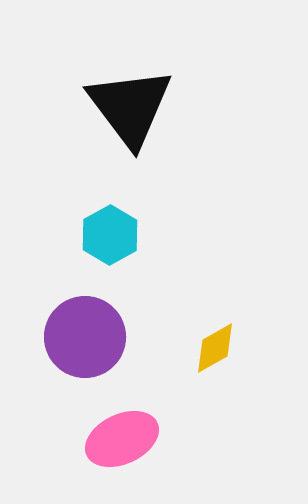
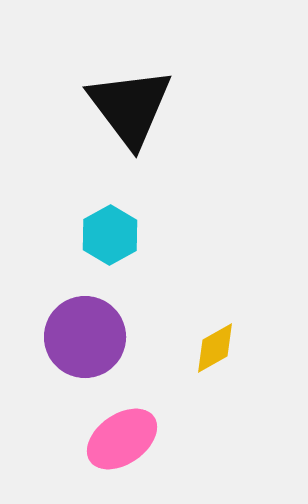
pink ellipse: rotated 10 degrees counterclockwise
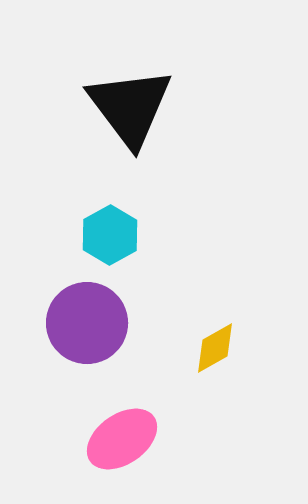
purple circle: moved 2 px right, 14 px up
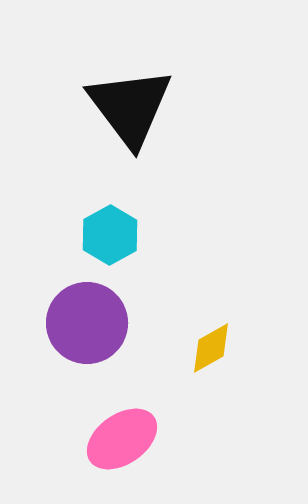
yellow diamond: moved 4 px left
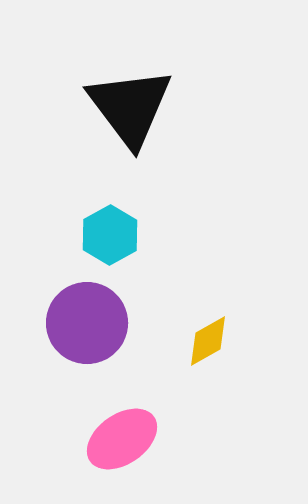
yellow diamond: moved 3 px left, 7 px up
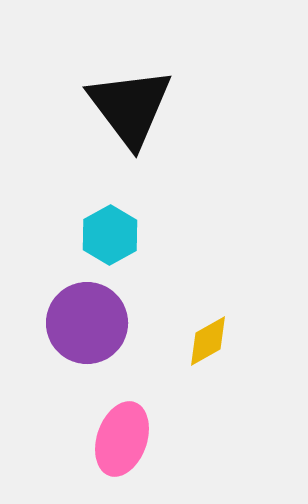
pink ellipse: rotated 36 degrees counterclockwise
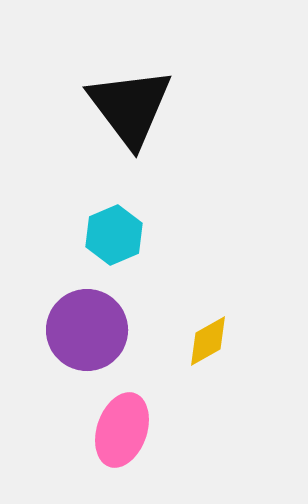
cyan hexagon: moved 4 px right; rotated 6 degrees clockwise
purple circle: moved 7 px down
pink ellipse: moved 9 px up
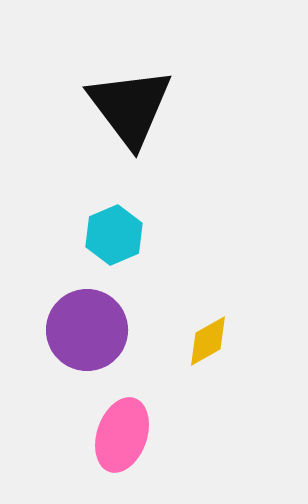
pink ellipse: moved 5 px down
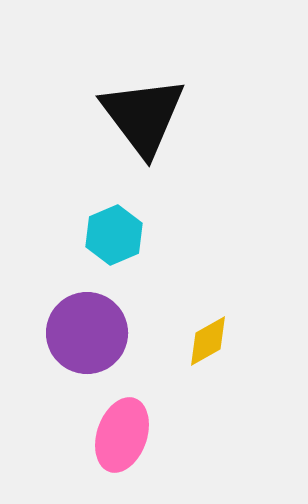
black triangle: moved 13 px right, 9 px down
purple circle: moved 3 px down
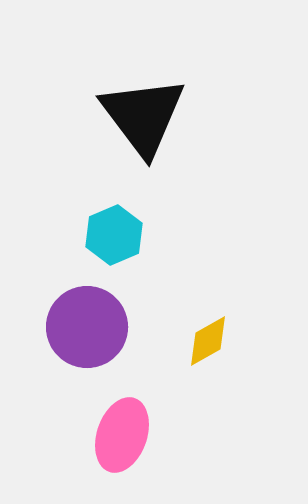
purple circle: moved 6 px up
